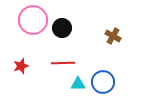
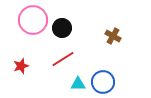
red line: moved 4 px up; rotated 30 degrees counterclockwise
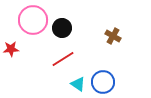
red star: moved 10 px left, 17 px up; rotated 14 degrees clockwise
cyan triangle: rotated 35 degrees clockwise
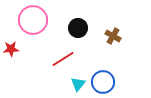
black circle: moved 16 px right
cyan triangle: rotated 35 degrees clockwise
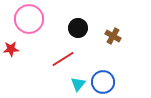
pink circle: moved 4 px left, 1 px up
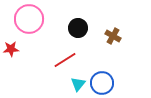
red line: moved 2 px right, 1 px down
blue circle: moved 1 px left, 1 px down
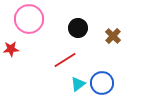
brown cross: rotated 14 degrees clockwise
cyan triangle: rotated 14 degrees clockwise
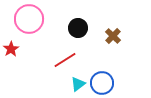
red star: rotated 28 degrees counterclockwise
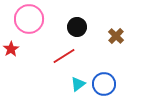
black circle: moved 1 px left, 1 px up
brown cross: moved 3 px right
red line: moved 1 px left, 4 px up
blue circle: moved 2 px right, 1 px down
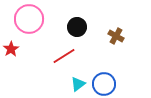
brown cross: rotated 14 degrees counterclockwise
